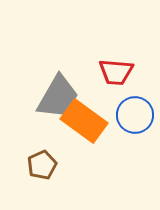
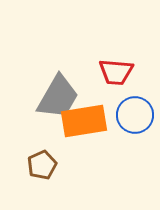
orange rectangle: rotated 45 degrees counterclockwise
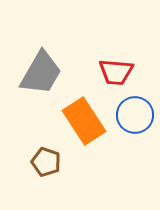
gray trapezoid: moved 17 px left, 24 px up
orange rectangle: rotated 66 degrees clockwise
brown pentagon: moved 4 px right, 3 px up; rotated 28 degrees counterclockwise
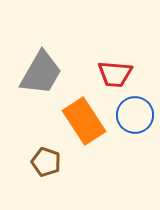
red trapezoid: moved 1 px left, 2 px down
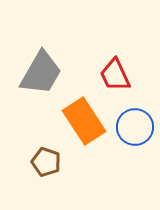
red trapezoid: moved 1 px down; rotated 60 degrees clockwise
blue circle: moved 12 px down
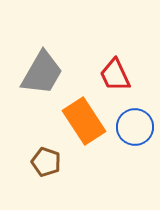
gray trapezoid: moved 1 px right
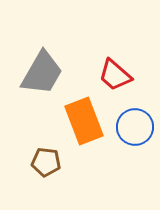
red trapezoid: rotated 24 degrees counterclockwise
orange rectangle: rotated 12 degrees clockwise
brown pentagon: rotated 12 degrees counterclockwise
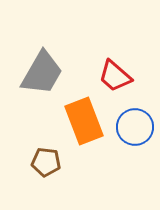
red trapezoid: moved 1 px down
